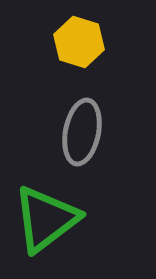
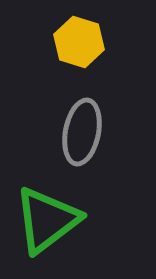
green triangle: moved 1 px right, 1 px down
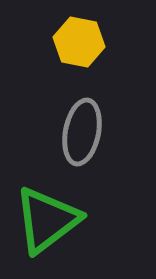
yellow hexagon: rotated 6 degrees counterclockwise
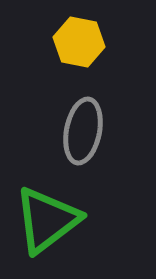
gray ellipse: moved 1 px right, 1 px up
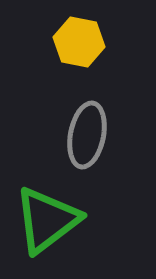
gray ellipse: moved 4 px right, 4 px down
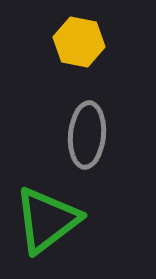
gray ellipse: rotated 6 degrees counterclockwise
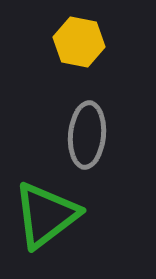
green triangle: moved 1 px left, 5 px up
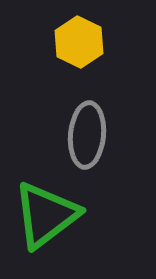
yellow hexagon: rotated 15 degrees clockwise
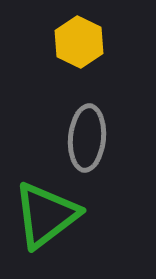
gray ellipse: moved 3 px down
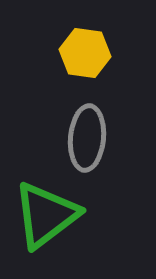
yellow hexagon: moved 6 px right, 11 px down; rotated 18 degrees counterclockwise
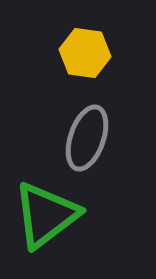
gray ellipse: rotated 14 degrees clockwise
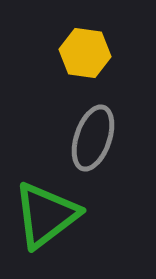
gray ellipse: moved 6 px right
